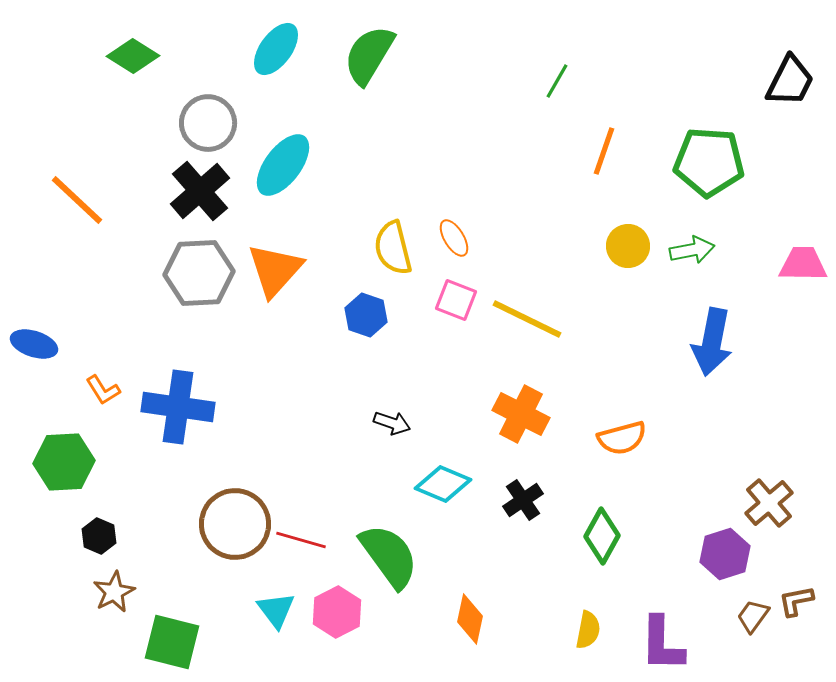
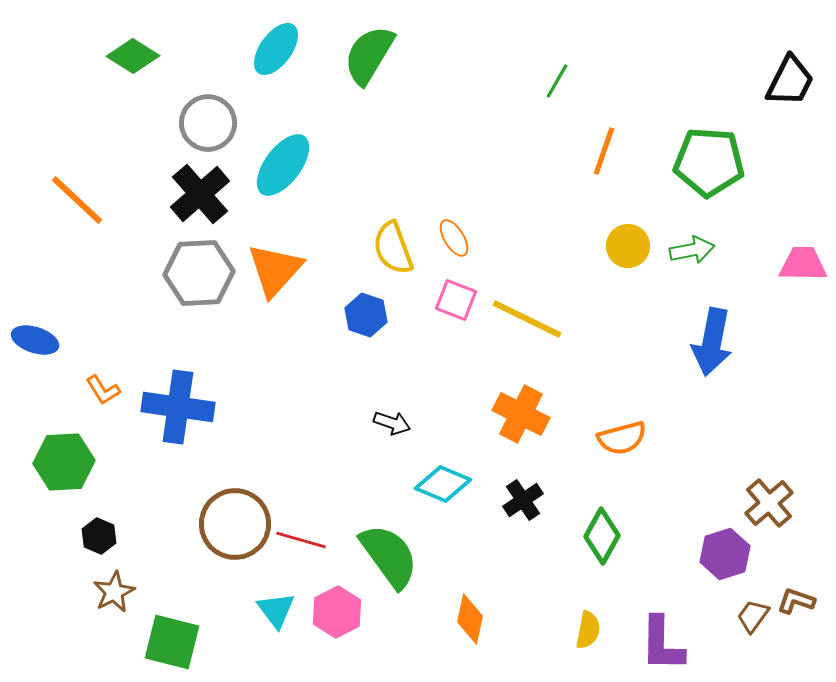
black cross at (200, 191): moved 3 px down
yellow semicircle at (393, 248): rotated 6 degrees counterclockwise
blue ellipse at (34, 344): moved 1 px right, 4 px up
brown L-shape at (796, 601): rotated 30 degrees clockwise
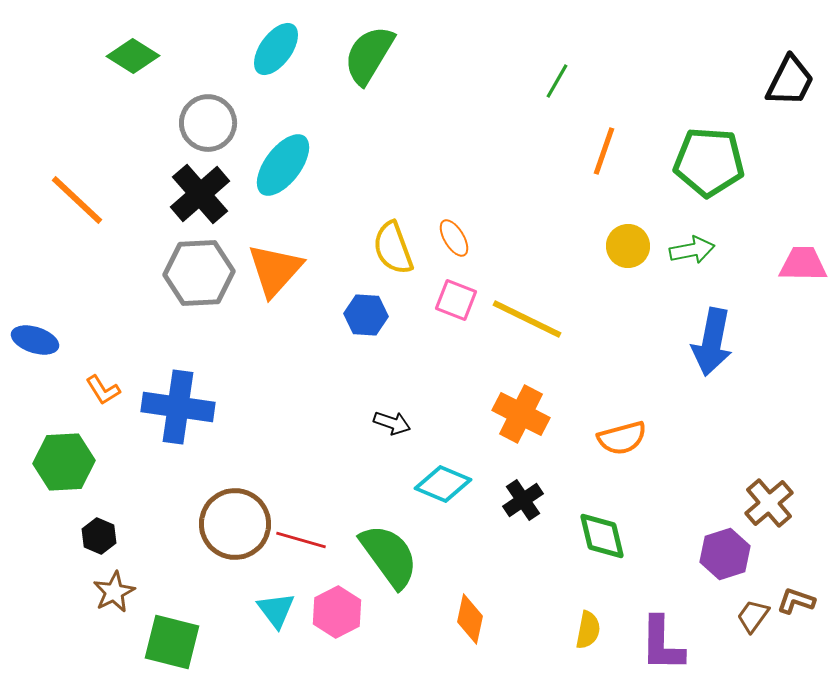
blue hexagon at (366, 315): rotated 15 degrees counterclockwise
green diamond at (602, 536): rotated 42 degrees counterclockwise
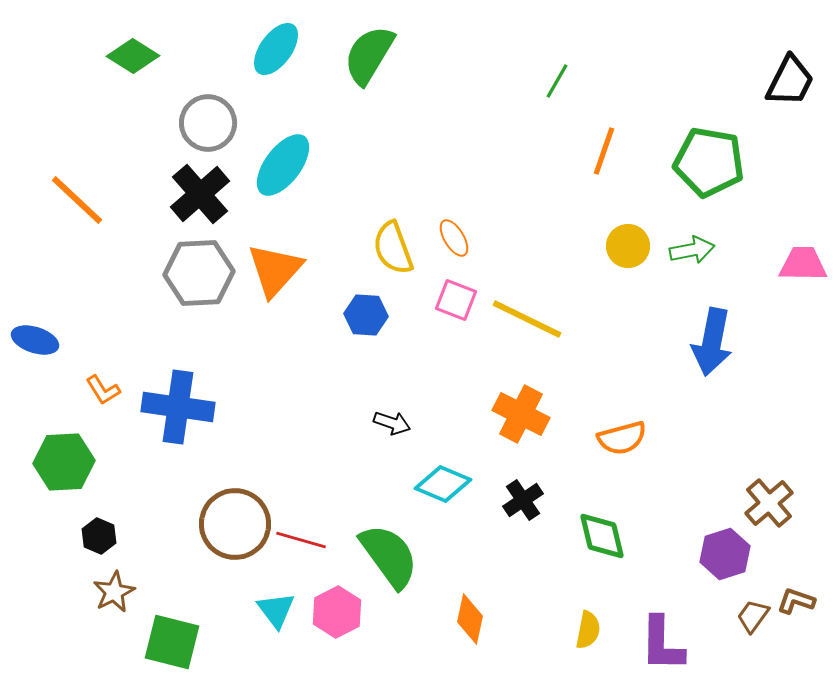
green pentagon at (709, 162): rotated 6 degrees clockwise
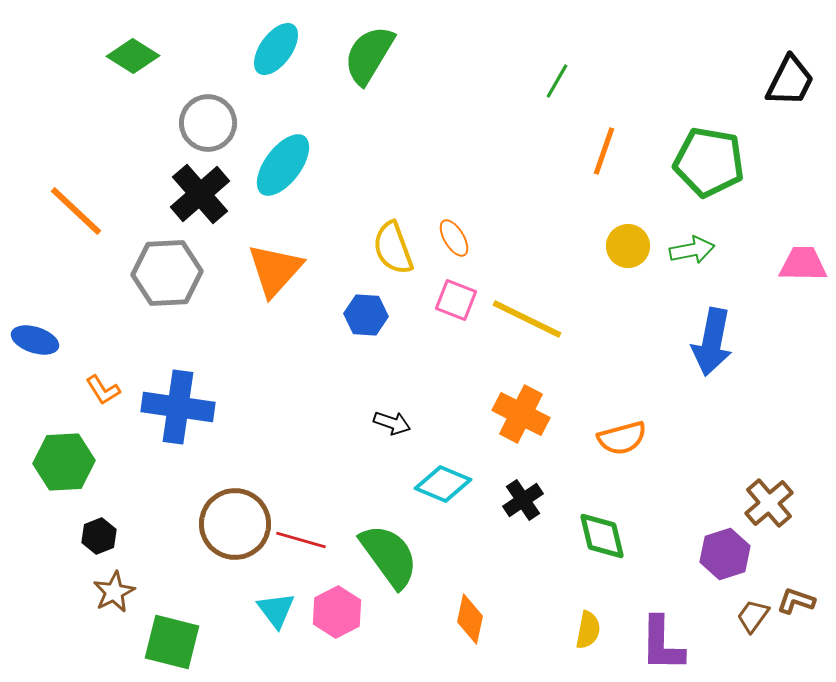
orange line at (77, 200): moved 1 px left, 11 px down
gray hexagon at (199, 273): moved 32 px left
black hexagon at (99, 536): rotated 16 degrees clockwise
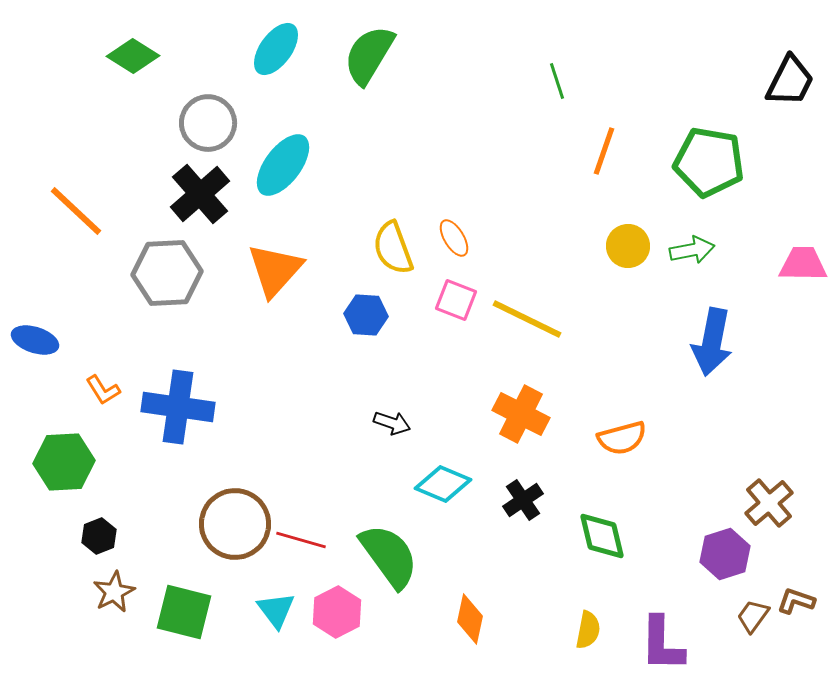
green line at (557, 81): rotated 48 degrees counterclockwise
green square at (172, 642): moved 12 px right, 30 px up
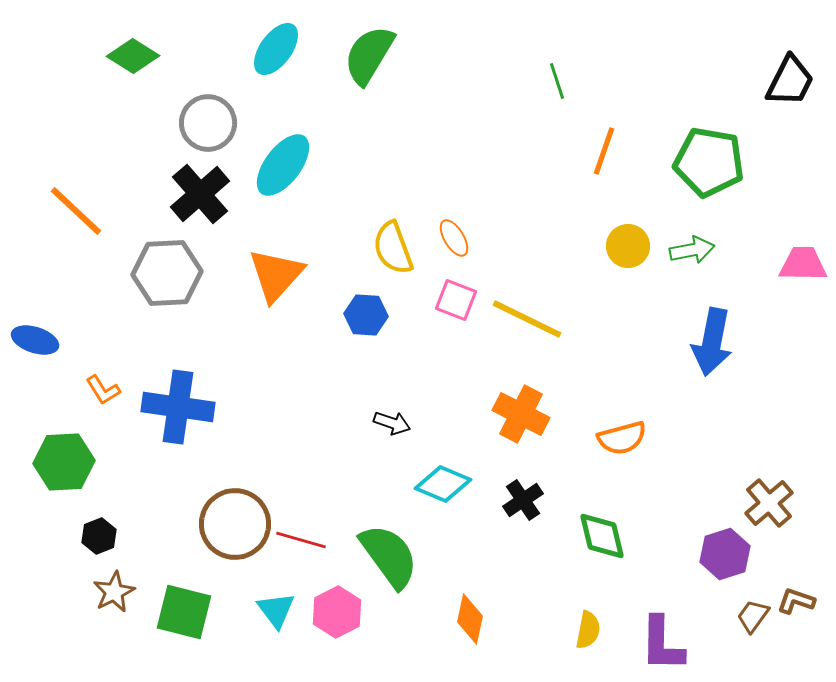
orange triangle at (275, 270): moved 1 px right, 5 px down
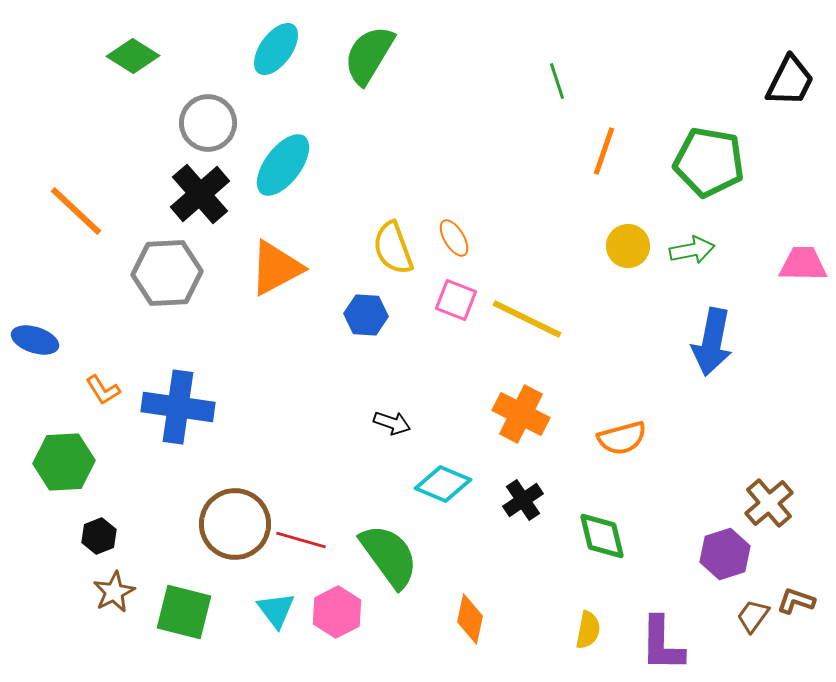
orange triangle at (276, 275): moved 7 px up; rotated 20 degrees clockwise
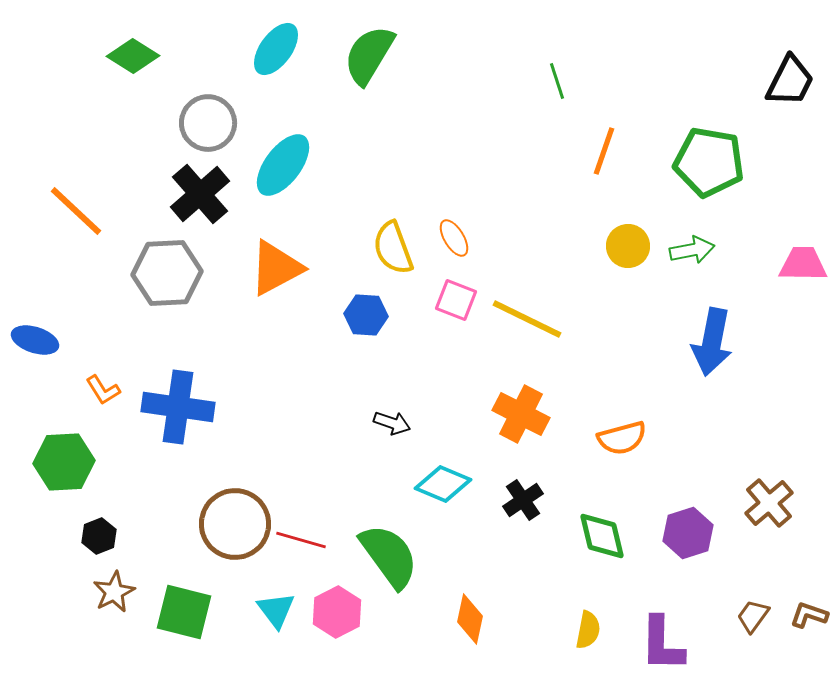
purple hexagon at (725, 554): moved 37 px left, 21 px up
brown L-shape at (796, 601): moved 13 px right, 14 px down
